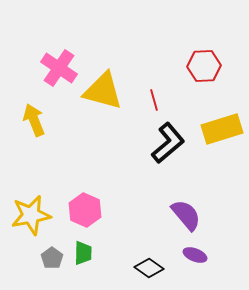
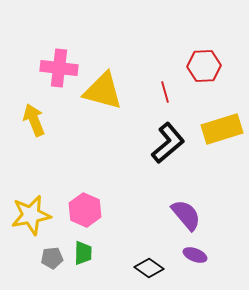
pink cross: rotated 27 degrees counterclockwise
red line: moved 11 px right, 8 px up
gray pentagon: rotated 30 degrees clockwise
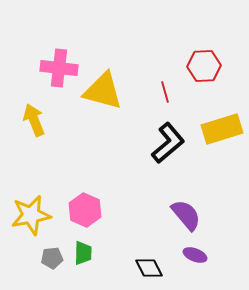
black diamond: rotated 28 degrees clockwise
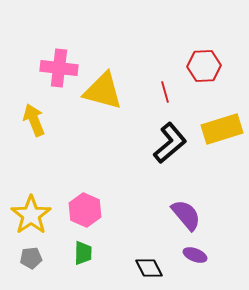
black L-shape: moved 2 px right
yellow star: rotated 24 degrees counterclockwise
gray pentagon: moved 21 px left
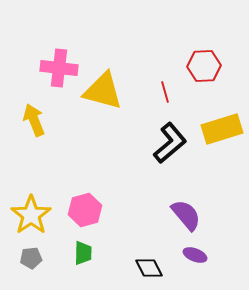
pink hexagon: rotated 20 degrees clockwise
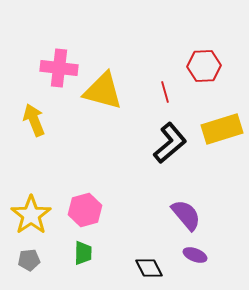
gray pentagon: moved 2 px left, 2 px down
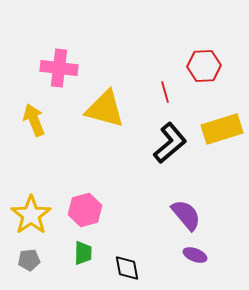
yellow triangle: moved 2 px right, 18 px down
black diamond: moved 22 px left; rotated 16 degrees clockwise
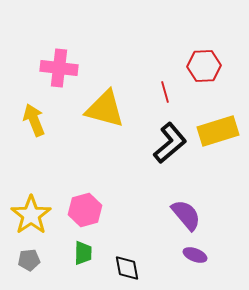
yellow rectangle: moved 4 px left, 2 px down
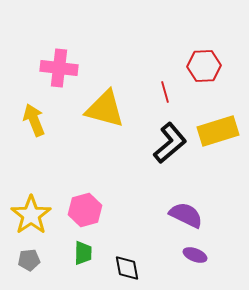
purple semicircle: rotated 24 degrees counterclockwise
